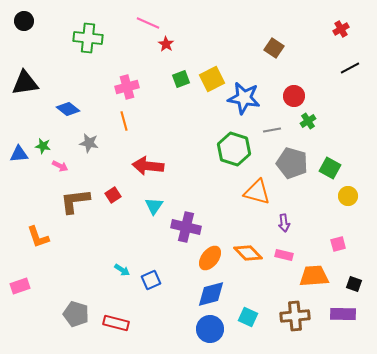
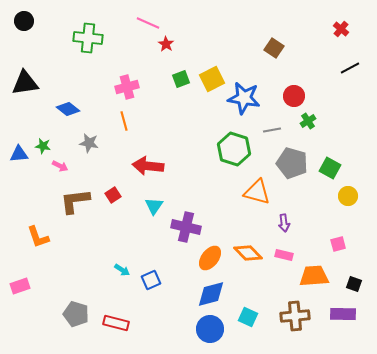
red cross at (341, 29): rotated 21 degrees counterclockwise
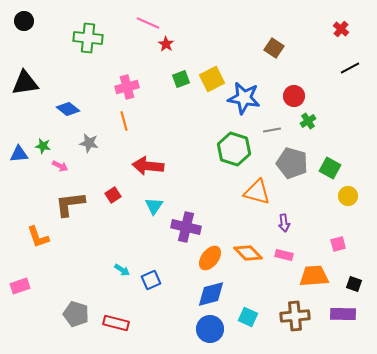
brown L-shape at (75, 201): moved 5 px left, 3 px down
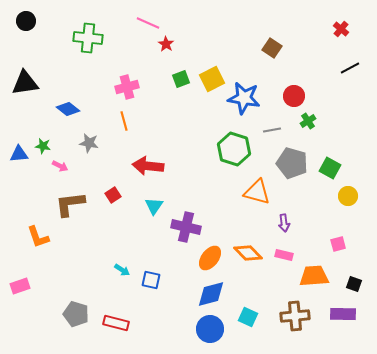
black circle at (24, 21): moved 2 px right
brown square at (274, 48): moved 2 px left
blue square at (151, 280): rotated 36 degrees clockwise
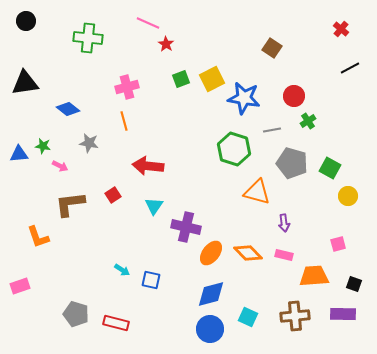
orange ellipse at (210, 258): moved 1 px right, 5 px up
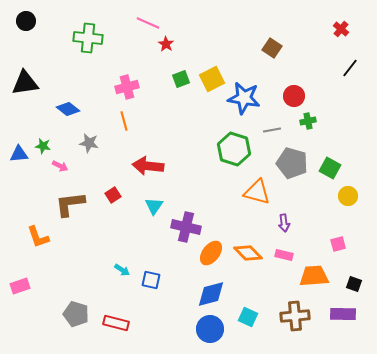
black line at (350, 68): rotated 24 degrees counterclockwise
green cross at (308, 121): rotated 21 degrees clockwise
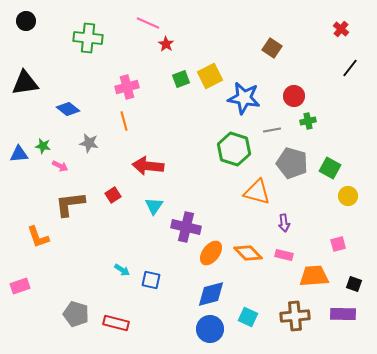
yellow square at (212, 79): moved 2 px left, 3 px up
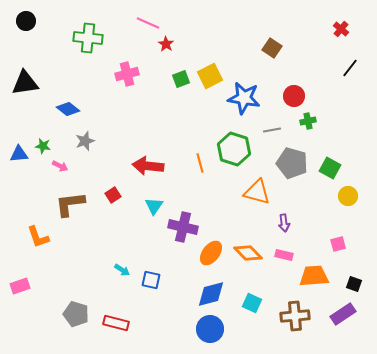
pink cross at (127, 87): moved 13 px up
orange line at (124, 121): moved 76 px right, 42 px down
gray star at (89, 143): moved 4 px left, 2 px up; rotated 30 degrees counterclockwise
purple cross at (186, 227): moved 3 px left
purple rectangle at (343, 314): rotated 35 degrees counterclockwise
cyan square at (248, 317): moved 4 px right, 14 px up
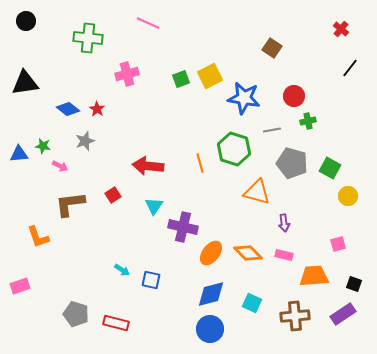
red star at (166, 44): moved 69 px left, 65 px down
